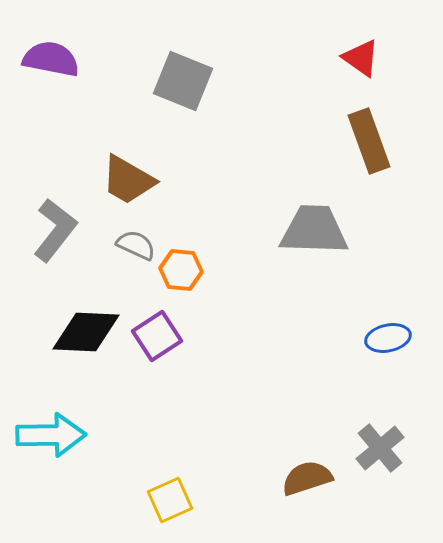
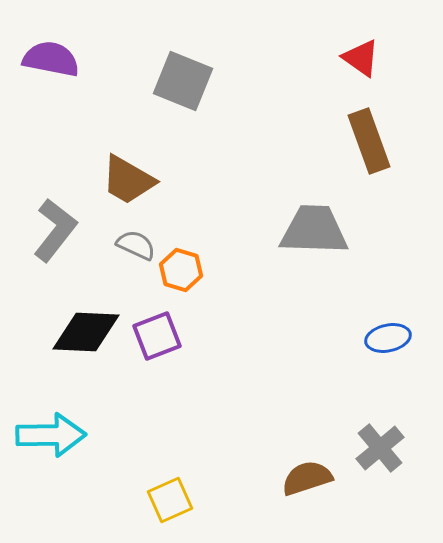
orange hexagon: rotated 12 degrees clockwise
purple square: rotated 12 degrees clockwise
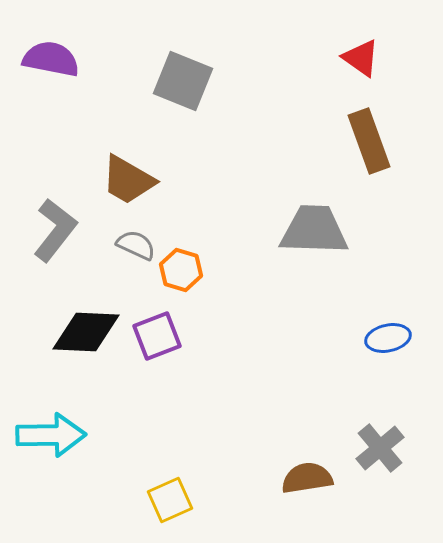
brown semicircle: rotated 9 degrees clockwise
